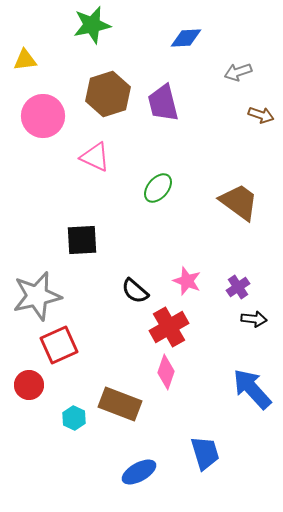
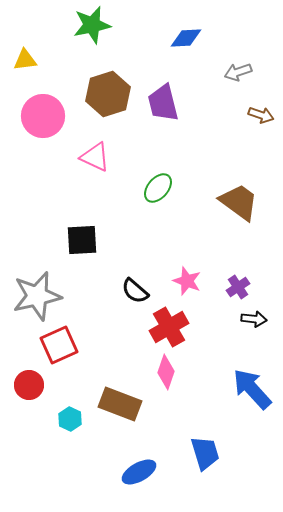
cyan hexagon: moved 4 px left, 1 px down
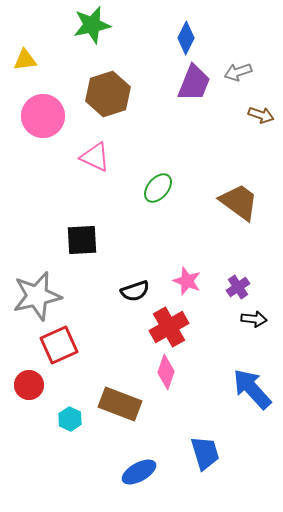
blue diamond: rotated 60 degrees counterclockwise
purple trapezoid: moved 31 px right, 20 px up; rotated 144 degrees counterclockwise
black semicircle: rotated 60 degrees counterclockwise
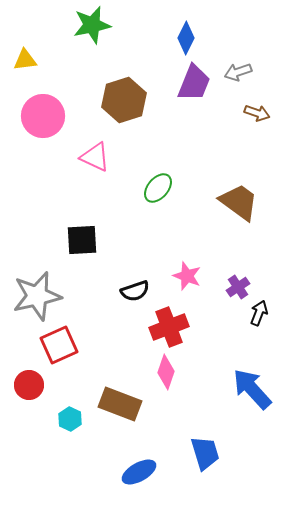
brown hexagon: moved 16 px right, 6 px down
brown arrow: moved 4 px left, 2 px up
pink star: moved 5 px up
black arrow: moved 5 px right, 6 px up; rotated 75 degrees counterclockwise
red cross: rotated 9 degrees clockwise
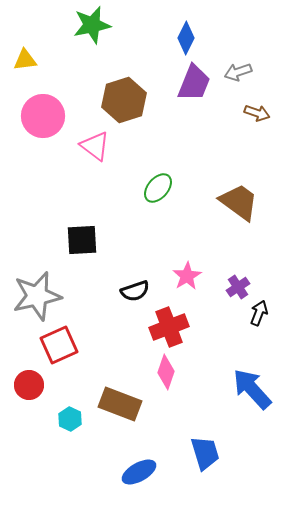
pink triangle: moved 11 px up; rotated 12 degrees clockwise
pink star: rotated 20 degrees clockwise
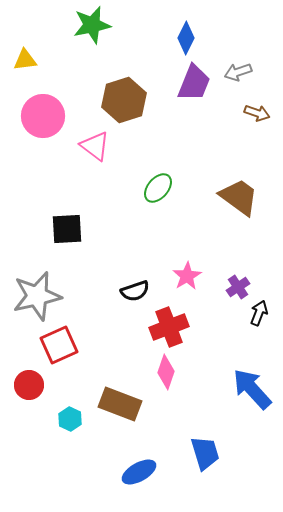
brown trapezoid: moved 5 px up
black square: moved 15 px left, 11 px up
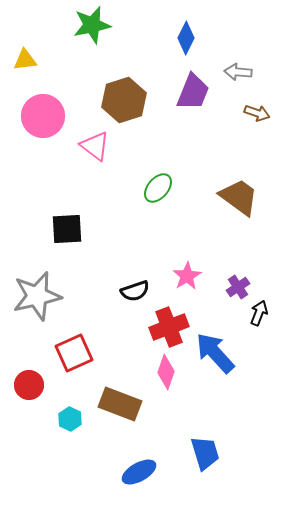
gray arrow: rotated 24 degrees clockwise
purple trapezoid: moved 1 px left, 9 px down
red square: moved 15 px right, 8 px down
blue arrow: moved 37 px left, 36 px up
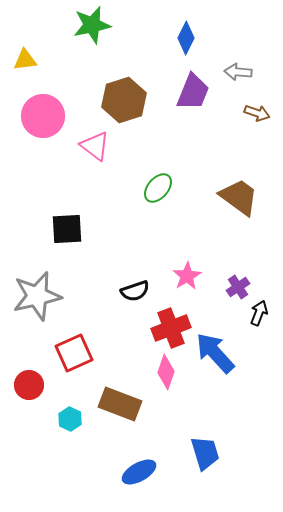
red cross: moved 2 px right, 1 px down
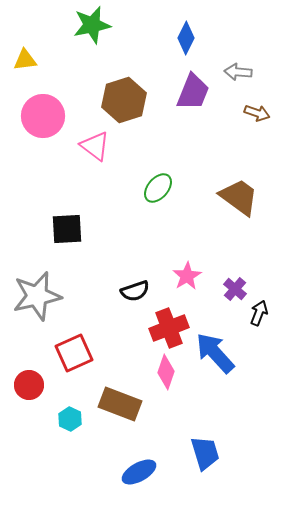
purple cross: moved 3 px left, 2 px down; rotated 15 degrees counterclockwise
red cross: moved 2 px left
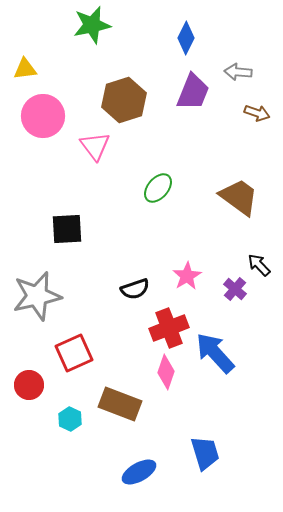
yellow triangle: moved 9 px down
pink triangle: rotated 16 degrees clockwise
black semicircle: moved 2 px up
black arrow: moved 48 px up; rotated 65 degrees counterclockwise
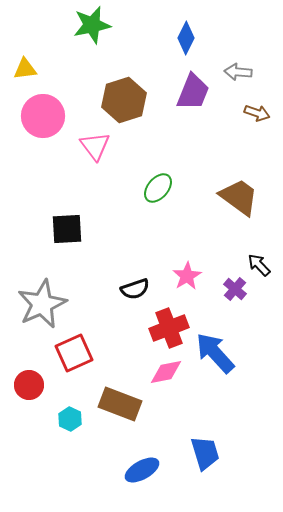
gray star: moved 5 px right, 8 px down; rotated 12 degrees counterclockwise
pink diamond: rotated 60 degrees clockwise
blue ellipse: moved 3 px right, 2 px up
